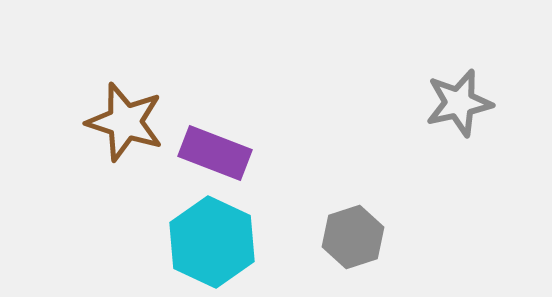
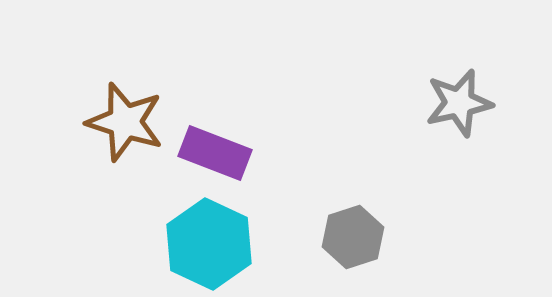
cyan hexagon: moved 3 px left, 2 px down
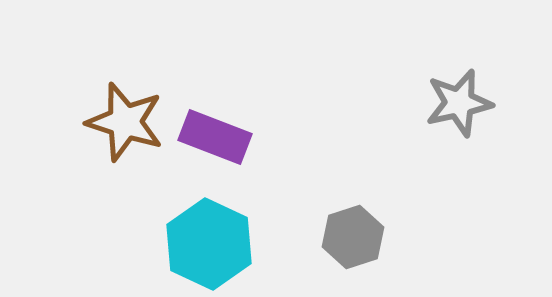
purple rectangle: moved 16 px up
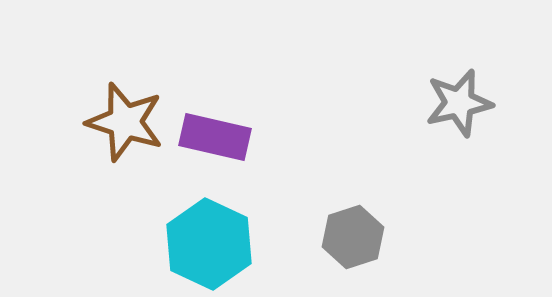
purple rectangle: rotated 8 degrees counterclockwise
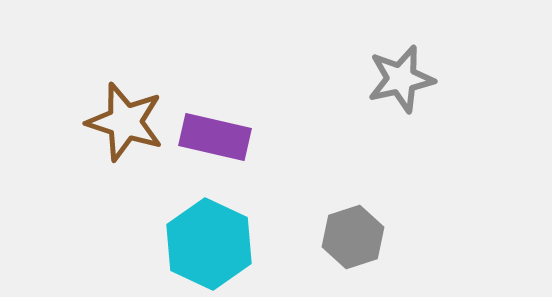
gray star: moved 58 px left, 24 px up
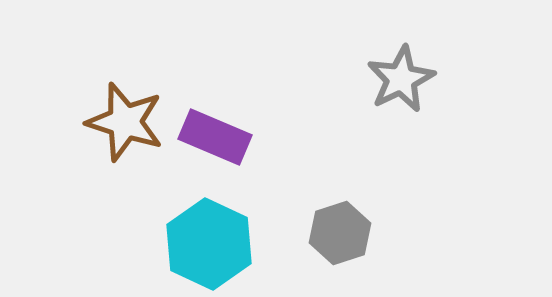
gray star: rotated 14 degrees counterclockwise
purple rectangle: rotated 10 degrees clockwise
gray hexagon: moved 13 px left, 4 px up
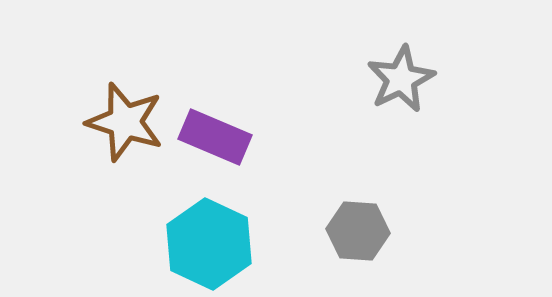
gray hexagon: moved 18 px right, 2 px up; rotated 22 degrees clockwise
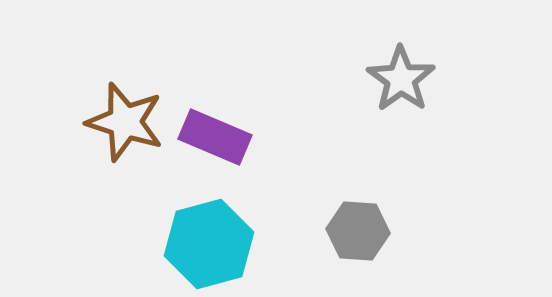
gray star: rotated 10 degrees counterclockwise
cyan hexagon: rotated 20 degrees clockwise
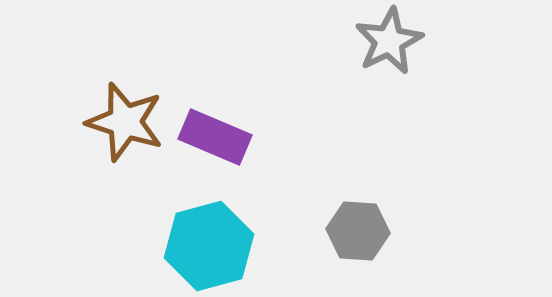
gray star: moved 12 px left, 38 px up; rotated 10 degrees clockwise
cyan hexagon: moved 2 px down
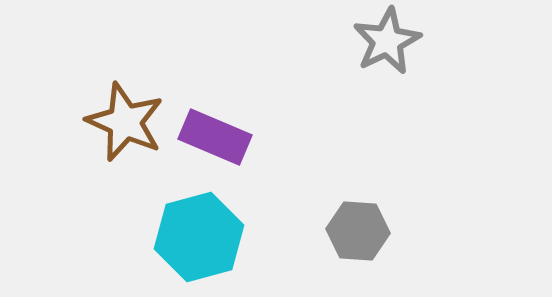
gray star: moved 2 px left
brown star: rotated 6 degrees clockwise
cyan hexagon: moved 10 px left, 9 px up
